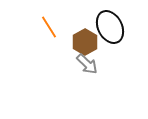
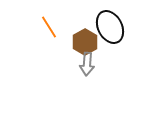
gray arrow: rotated 50 degrees clockwise
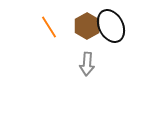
black ellipse: moved 1 px right, 1 px up
brown hexagon: moved 2 px right, 16 px up
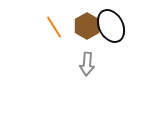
orange line: moved 5 px right
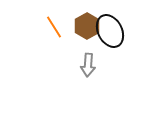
black ellipse: moved 1 px left, 5 px down
gray arrow: moved 1 px right, 1 px down
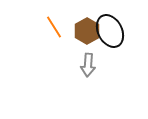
brown hexagon: moved 5 px down
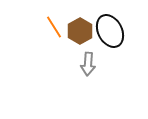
brown hexagon: moved 7 px left
gray arrow: moved 1 px up
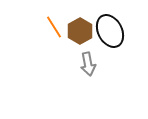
gray arrow: rotated 15 degrees counterclockwise
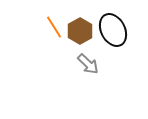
black ellipse: moved 3 px right, 1 px up
gray arrow: rotated 35 degrees counterclockwise
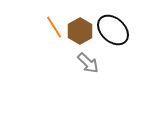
black ellipse: rotated 20 degrees counterclockwise
gray arrow: moved 1 px up
